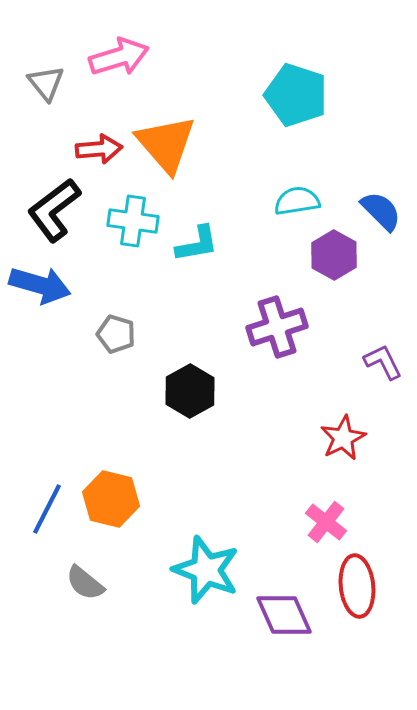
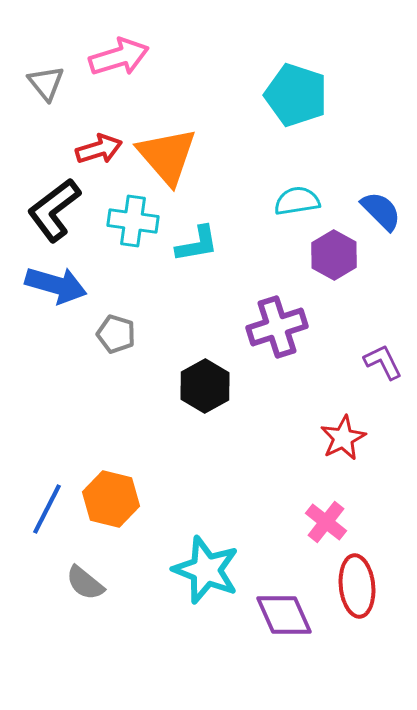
orange triangle: moved 1 px right, 12 px down
red arrow: rotated 12 degrees counterclockwise
blue arrow: moved 16 px right
black hexagon: moved 15 px right, 5 px up
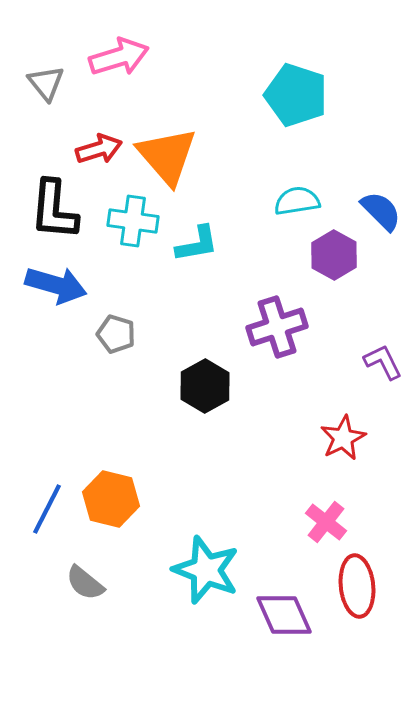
black L-shape: rotated 48 degrees counterclockwise
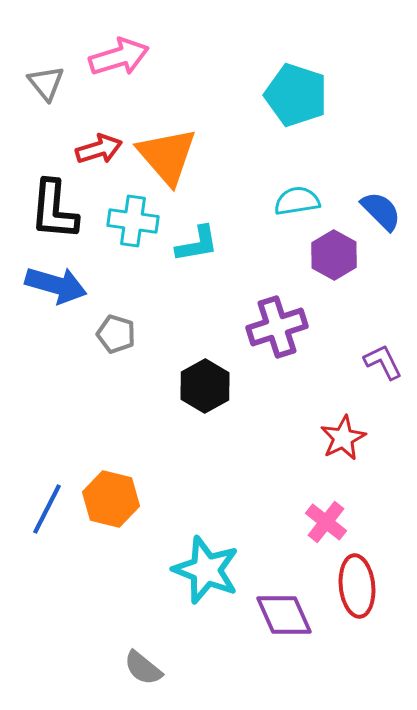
gray semicircle: moved 58 px right, 85 px down
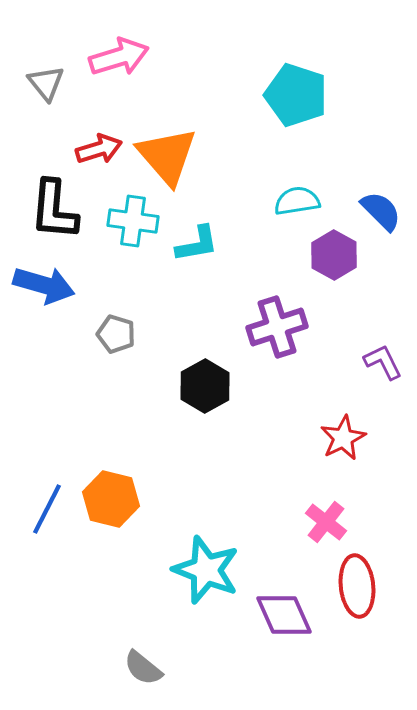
blue arrow: moved 12 px left
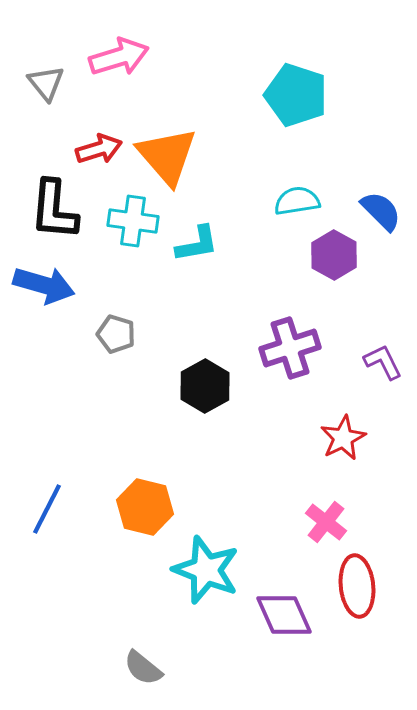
purple cross: moved 13 px right, 21 px down
orange hexagon: moved 34 px right, 8 px down
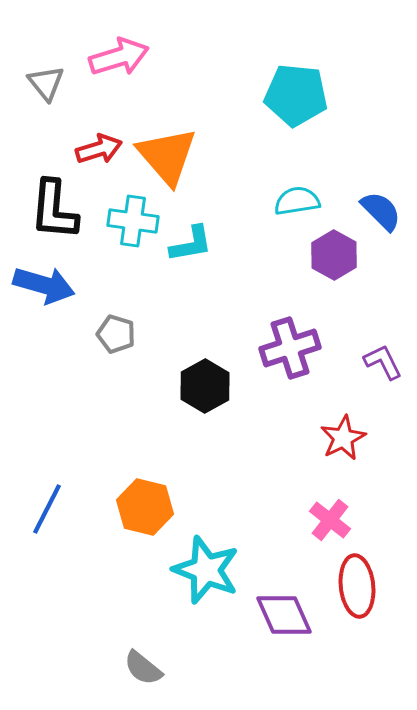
cyan pentagon: rotated 12 degrees counterclockwise
cyan L-shape: moved 6 px left
pink cross: moved 4 px right, 2 px up
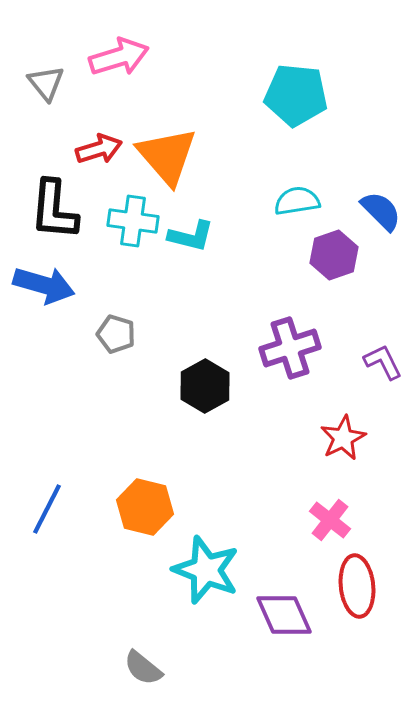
cyan L-shape: moved 8 px up; rotated 24 degrees clockwise
purple hexagon: rotated 12 degrees clockwise
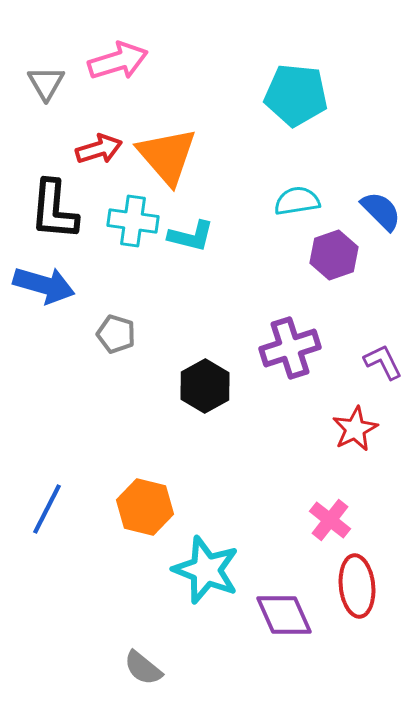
pink arrow: moved 1 px left, 4 px down
gray triangle: rotated 9 degrees clockwise
red star: moved 12 px right, 9 px up
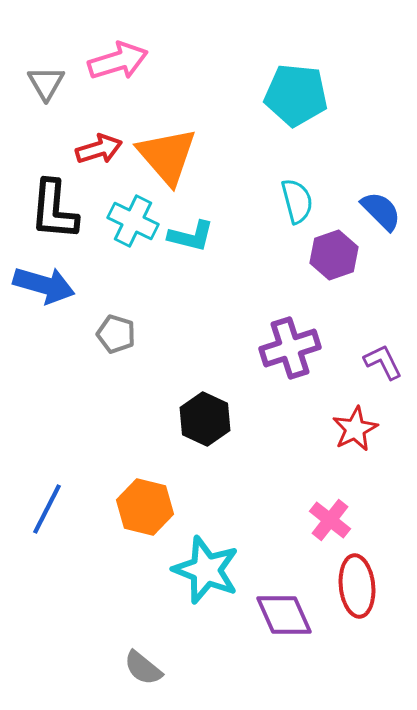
cyan semicircle: rotated 84 degrees clockwise
cyan cross: rotated 18 degrees clockwise
black hexagon: moved 33 px down; rotated 6 degrees counterclockwise
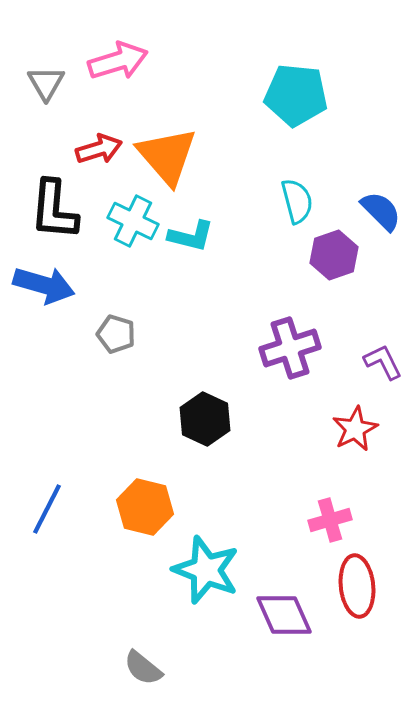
pink cross: rotated 36 degrees clockwise
